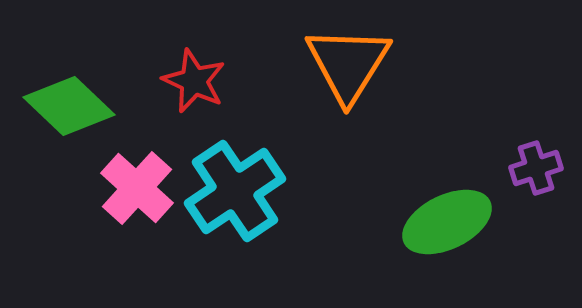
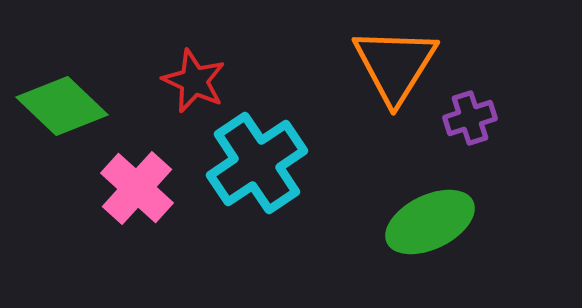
orange triangle: moved 47 px right, 1 px down
green diamond: moved 7 px left
purple cross: moved 66 px left, 50 px up
cyan cross: moved 22 px right, 28 px up
green ellipse: moved 17 px left
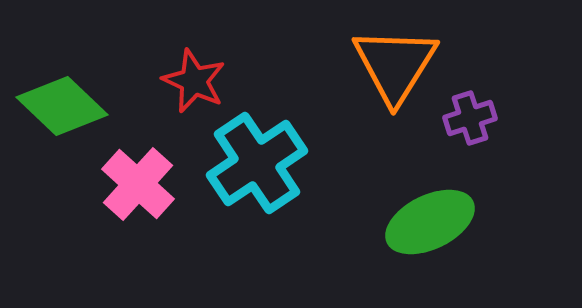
pink cross: moved 1 px right, 4 px up
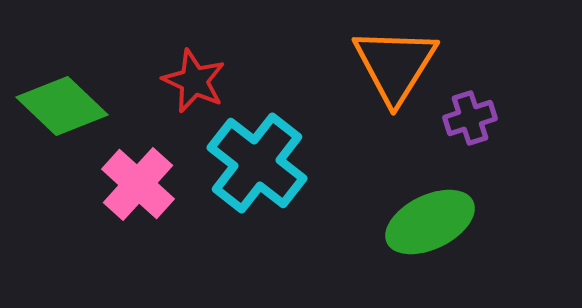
cyan cross: rotated 18 degrees counterclockwise
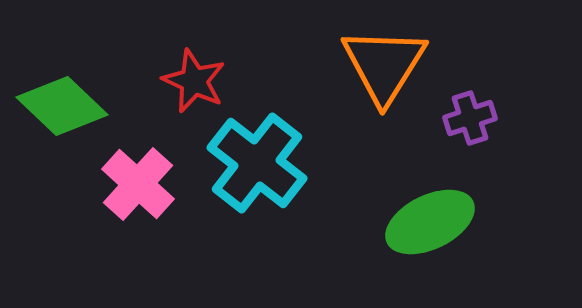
orange triangle: moved 11 px left
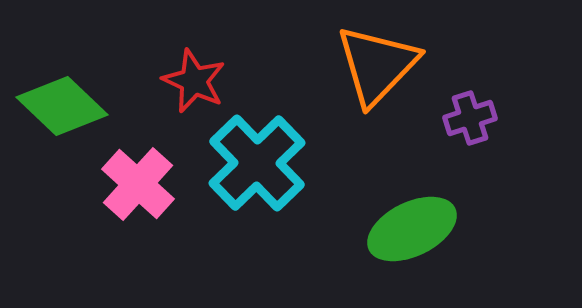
orange triangle: moved 7 px left; rotated 12 degrees clockwise
cyan cross: rotated 8 degrees clockwise
green ellipse: moved 18 px left, 7 px down
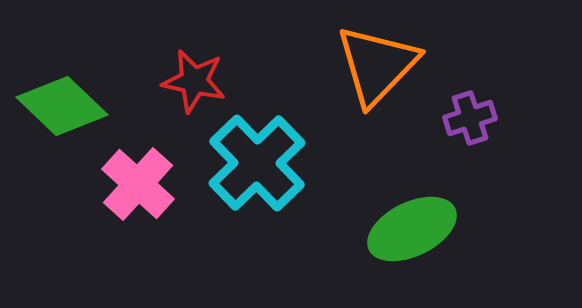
red star: rotated 12 degrees counterclockwise
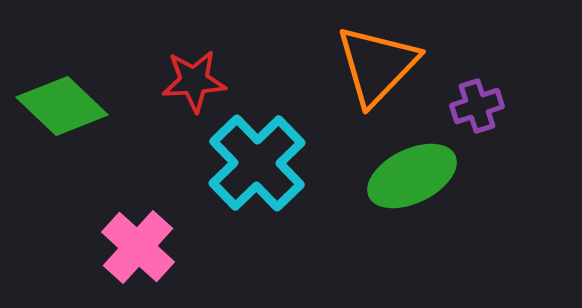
red star: rotated 16 degrees counterclockwise
purple cross: moved 7 px right, 12 px up
pink cross: moved 63 px down
green ellipse: moved 53 px up
